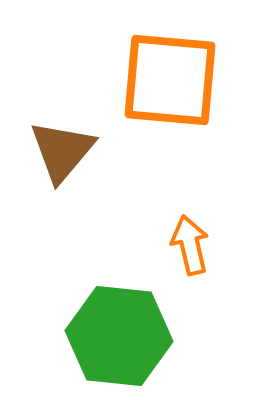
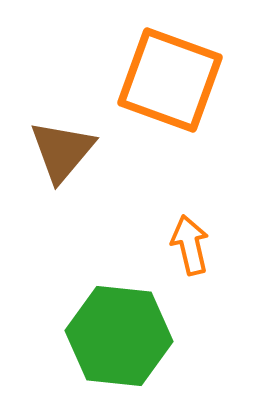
orange square: rotated 15 degrees clockwise
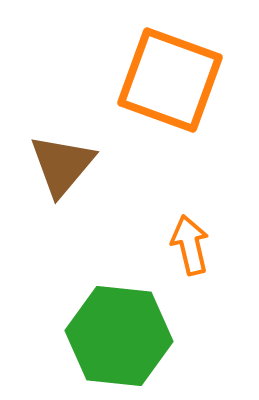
brown triangle: moved 14 px down
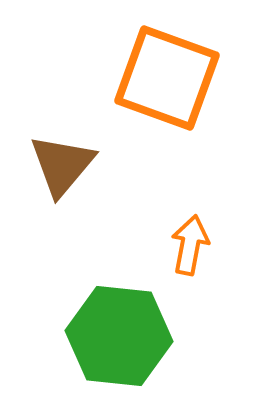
orange square: moved 3 px left, 2 px up
orange arrow: rotated 24 degrees clockwise
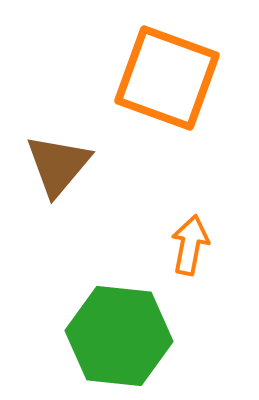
brown triangle: moved 4 px left
